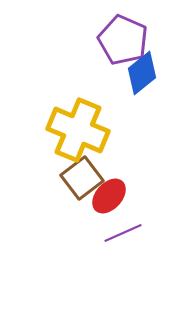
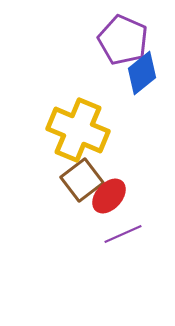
brown square: moved 2 px down
purple line: moved 1 px down
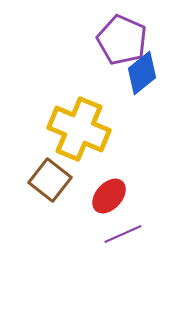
purple pentagon: moved 1 px left
yellow cross: moved 1 px right, 1 px up
brown square: moved 32 px left; rotated 15 degrees counterclockwise
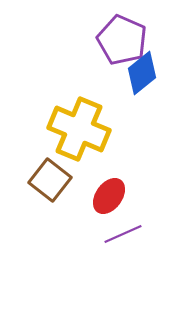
red ellipse: rotated 6 degrees counterclockwise
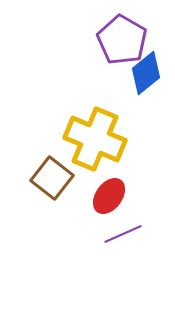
purple pentagon: rotated 6 degrees clockwise
blue diamond: moved 4 px right
yellow cross: moved 16 px right, 10 px down
brown square: moved 2 px right, 2 px up
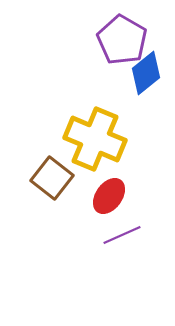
purple line: moved 1 px left, 1 px down
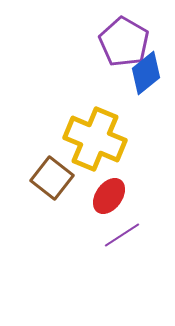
purple pentagon: moved 2 px right, 2 px down
purple line: rotated 9 degrees counterclockwise
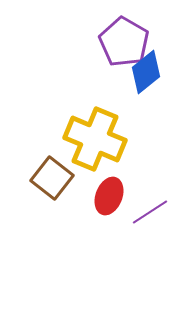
blue diamond: moved 1 px up
red ellipse: rotated 15 degrees counterclockwise
purple line: moved 28 px right, 23 px up
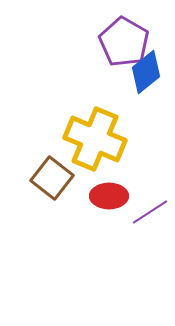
red ellipse: rotated 69 degrees clockwise
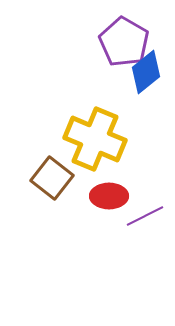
purple line: moved 5 px left, 4 px down; rotated 6 degrees clockwise
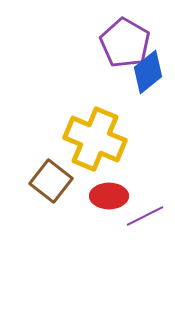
purple pentagon: moved 1 px right, 1 px down
blue diamond: moved 2 px right
brown square: moved 1 px left, 3 px down
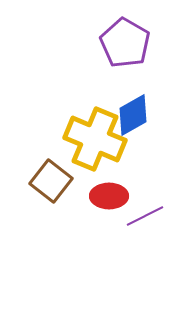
blue diamond: moved 15 px left, 43 px down; rotated 9 degrees clockwise
